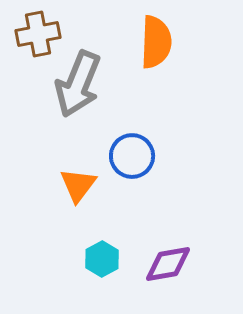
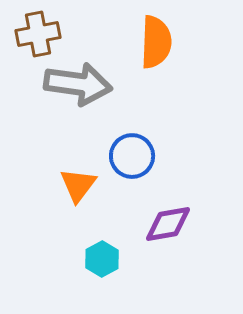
gray arrow: rotated 104 degrees counterclockwise
purple diamond: moved 40 px up
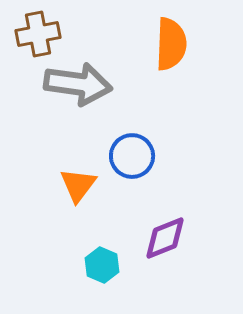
orange semicircle: moved 15 px right, 2 px down
purple diamond: moved 3 px left, 14 px down; rotated 12 degrees counterclockwise
cyan hexagon: moved 6 px down; rotated 8 degrees counterclockwise
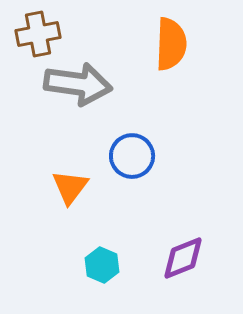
orange triangle: moved 8 px left, 2 px down
purple diamond: moved 18 px right, 20 px down
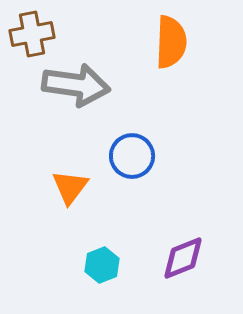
brown cross: moved 6 px left
orange semicircle: moved 2 px up
gray arrow: moved 2 px left, 1 px down
cyan hexagon: rotated 16 degrees clockwise
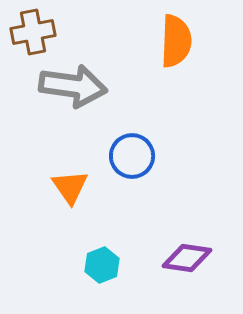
brown cross: moved 1 px right, 2 px up
orange semicircle: moved 5 px right, 1 px up
gray arrow: moved 3 px left, 1 px down
orange triangle: rotated 12 degrees counterclockwise
purple diamond: moved 4 px right; rotated 30 degrees clockwise
